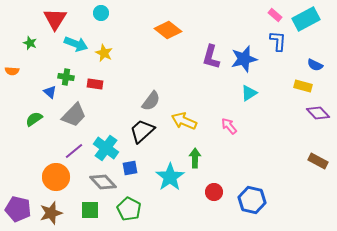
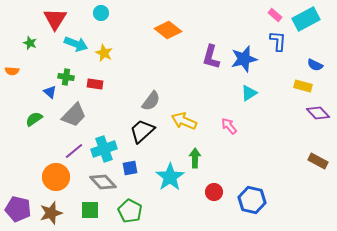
cyan cross: moved 2 px left, 1 px down; rotated 35 degrees clockwise
green pentagon: moved 1 px right, 2 px down
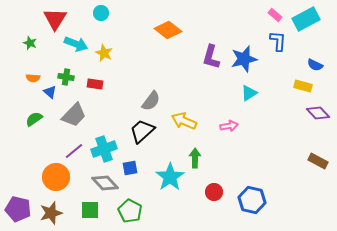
orange semicircle: moved 21 px right, 7 px down
pink arrow: rotated 120 degrees clockwise
gray diamond: moved 2 px right, 1 px down
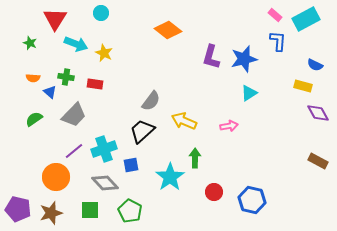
purple diamond: rotated 15 degrees clockwise
blue square: moved 1 px right, 3 px up
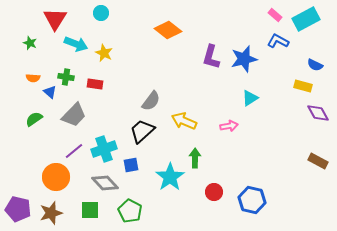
blue L-shape: rotated 65 degrees counterclockwise
cyan triangle: moved 1 px right, 5 px down
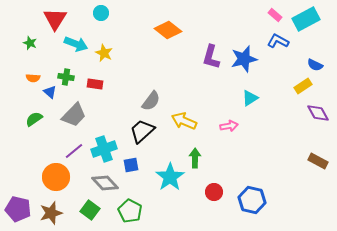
yellow rectangle: rotated 48 degrees counterclockwise
green square: rotated 36 degrees clockwise
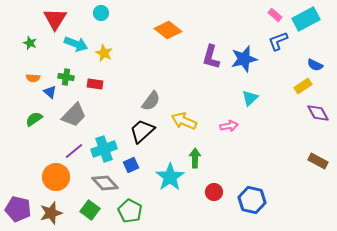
blue L-shape: rotated 50 degrees counterclockwise
cyan triangle: rotated 12 degrees counterclockwise
blue square: rotated 14 degrees counterclockwise
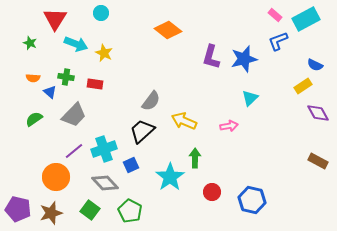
red circle: moved 2 px left
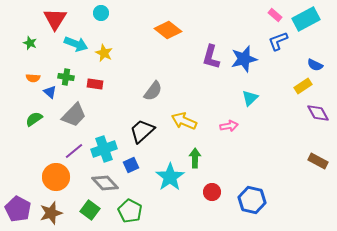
gray semicircle: moved 2 px right, 10 px up
purple pentagon: rotated 15 degrees clockwise
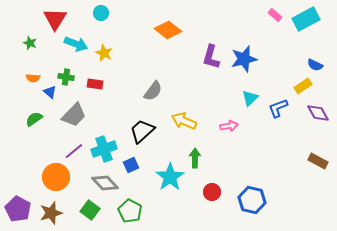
blue L-shape: moved 67 px down
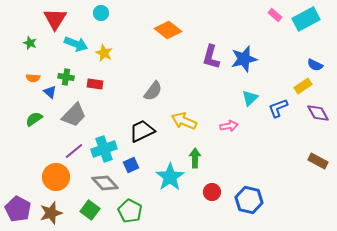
black trapezoid: rotated 16 degrees clockwise
blue hexagon: moved 3 px left
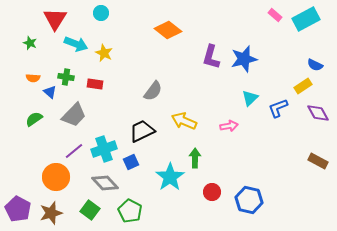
blue square: moved 3 px up
